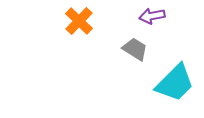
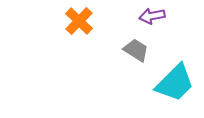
gray trapezoid: moved 1 px right, 1 px down
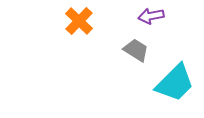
purple arrow: moved 1 px left
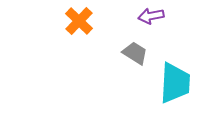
gray trapezoid: moved 1 px left, 3 px down
cyan trapezoid: rotated 42 degrees counterclockwise
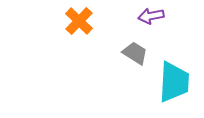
cyan trapezoid: moved 1 px left, 1 px up
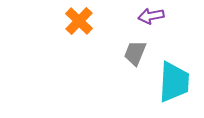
gray trapezoid: rotated 100 degrees counterclockwise
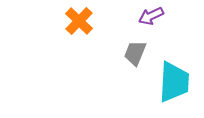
purple arrow: rotated 15 degrees counterclockwise
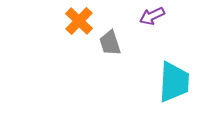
purple arrow: moved 1 px right
gray trapezoid: moved 25 px left, 10 px up; rotated 40 degrees counterclockwise
